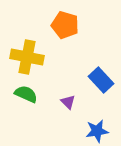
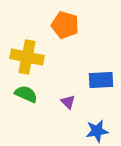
blue rectangle: rotated 50 degrees counterclockwise
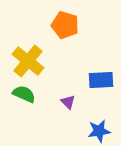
yellow cross: moved 1 px right, 4 px down; rotated 28 degrees clockwise
green semicircle: moved 2 px left
blue star: moved 2 px right
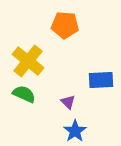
orange pentagon: rotated 12 degrees counterclockwise
blue star: moved 24 px left; rotated 25 degrees counterclockwise
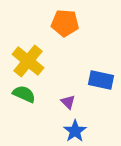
orange pentagon: moved 2 px up
blue rectangle: rotated 15 degrees clockwise
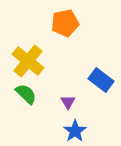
orange pentagon: rotated 16 degrees counterclockwise
blue rectangle: rotated 25 degrees clockwise
green semicircle: moved 2 px right; rotated 20 degrees clockwise
purple triangle: rotated 14 degrees clockwise
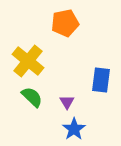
blue rectangle: rotated 60 degrees clockwise
green semicircle: moved 6 px right, 3 px down
purple triangle: moved 1 px left
blue star: moved 1 px left, 2 px up
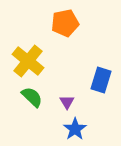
blue rectangle: rotated 10 degrees clockwise
blue star: moved 1 px right
